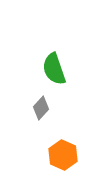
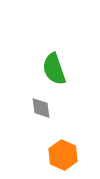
gray diamond: rotated 50 degrees counterclockwise
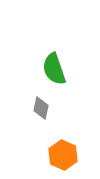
gray diamond: rotated 20 degrees clockwise
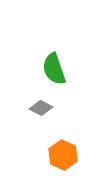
gray diamond: rotated 75 degrees counterclockwise
